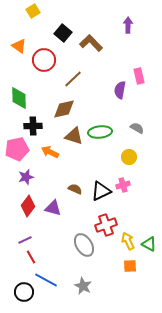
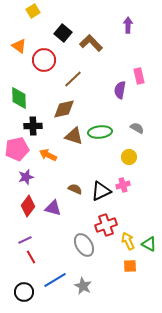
orange arrow: moved 2 px left, 3 px down
blue line: moved 9 px right; rotated 60 degrees counterclockwise
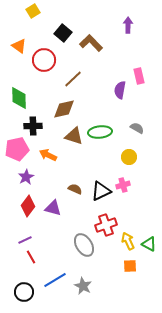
purple star: rotated 14 degrees counterclockwise
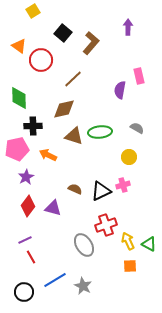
purple arrow: moved 2 px down
brown L-shape: rotated 85 degrees clockwise
red circle: moved 3 px left
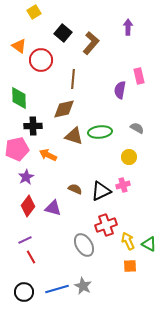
yellow square: moved 1 px right, 1 px down
brown line: rotated 42 degrees counterclockwise
blue line: moved 2 px right, 9 px down; rotated 15 degrees clockwise
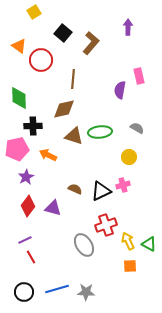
gray star: moved 3 px right, 6 px down; rotated 24 degrees counterclockwise
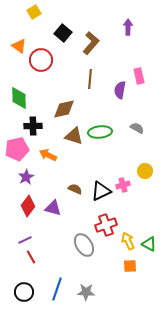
brown line: moved 17 px right
yellow circle: moved 16 px right, 14 px down
blue line: rotated 55 degrees counterclockwise
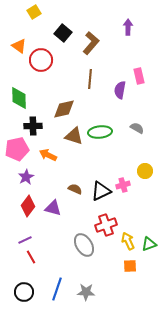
green triangle: rotated 49 degrees counterclockwise
